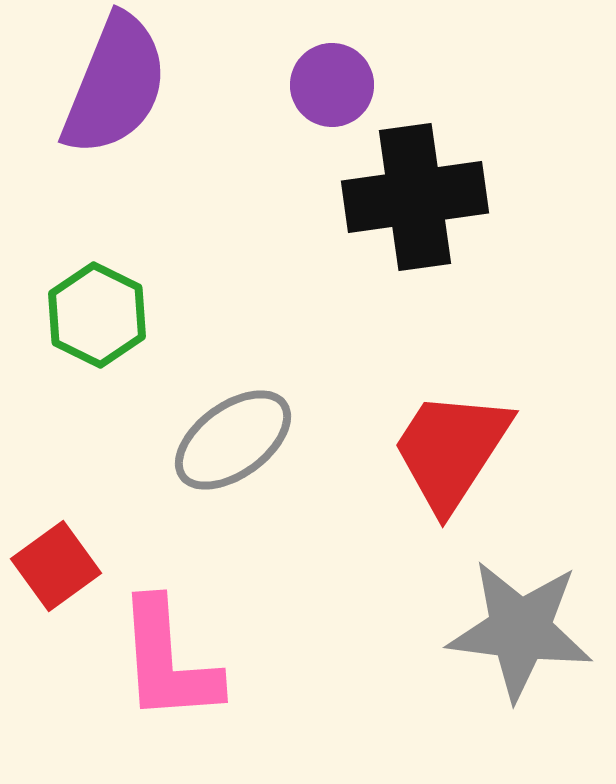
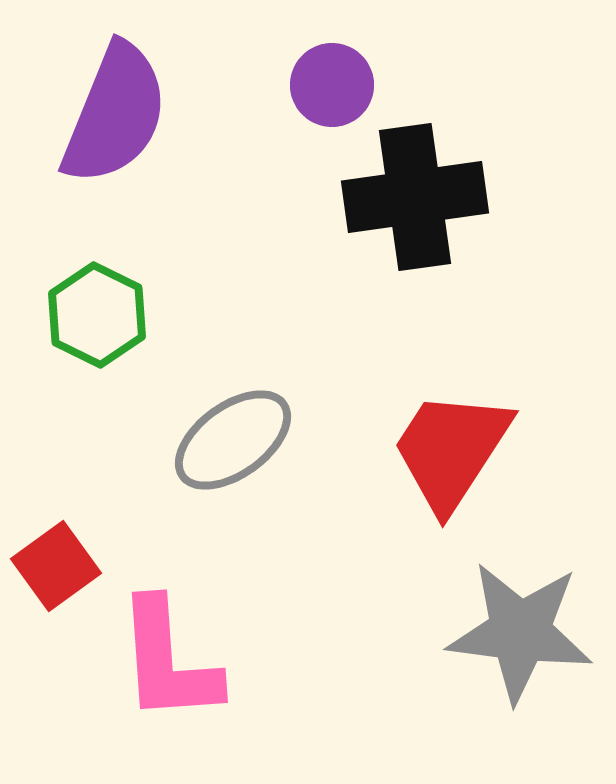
purple semicircle: moved 29 px down
gray star: moved 2 px down
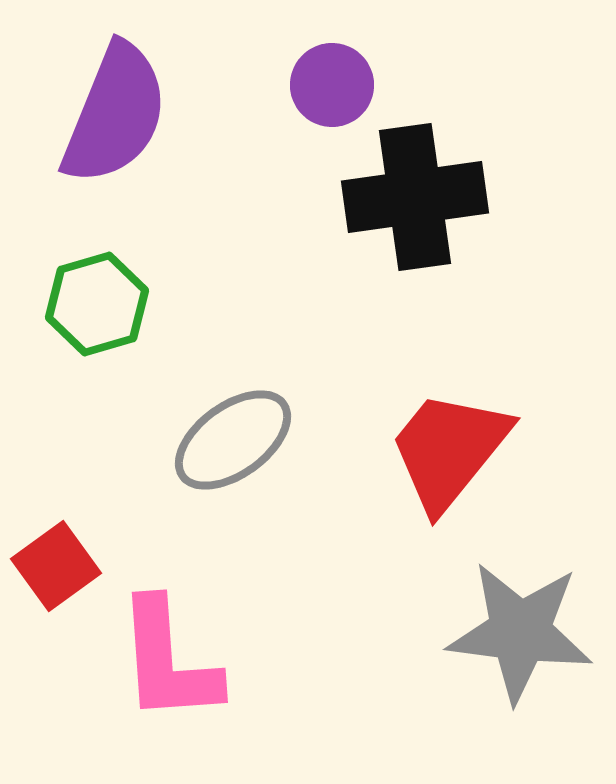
green hexagon: moved 11 px up; rotated 18 degrees clockwise
red trapezoid: moved 2 px left; rotated 6 degrees clockwise
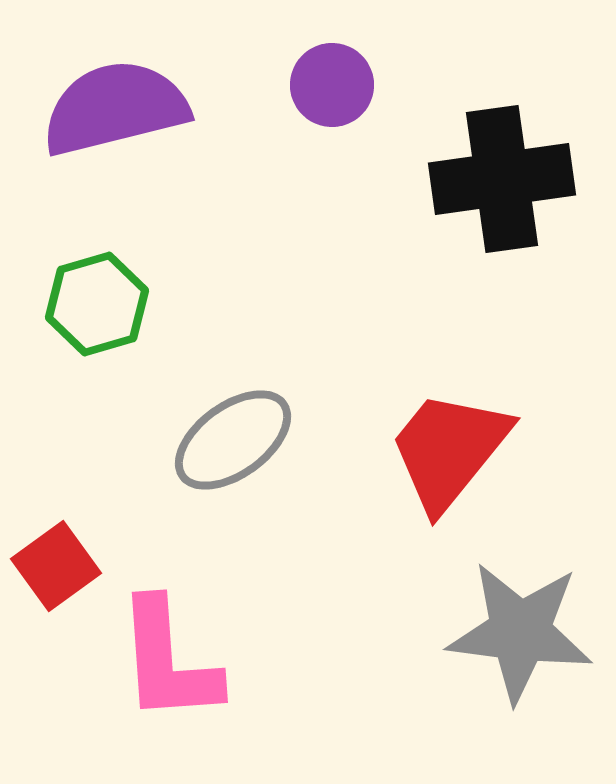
purple semicircle: moved 6 px up; rotated 126 degrees counterclockwise
black cross: moved 87 px right, 18 px up
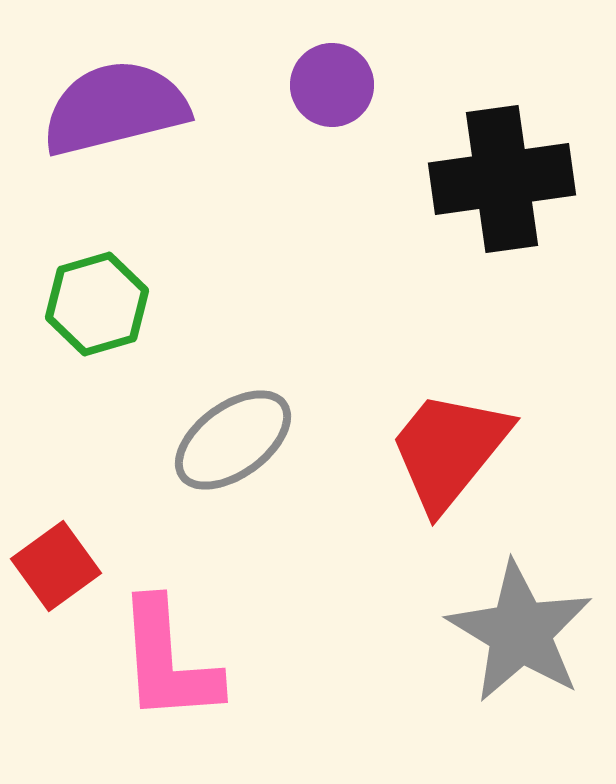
gray star: rotated 24 degrees clockwise
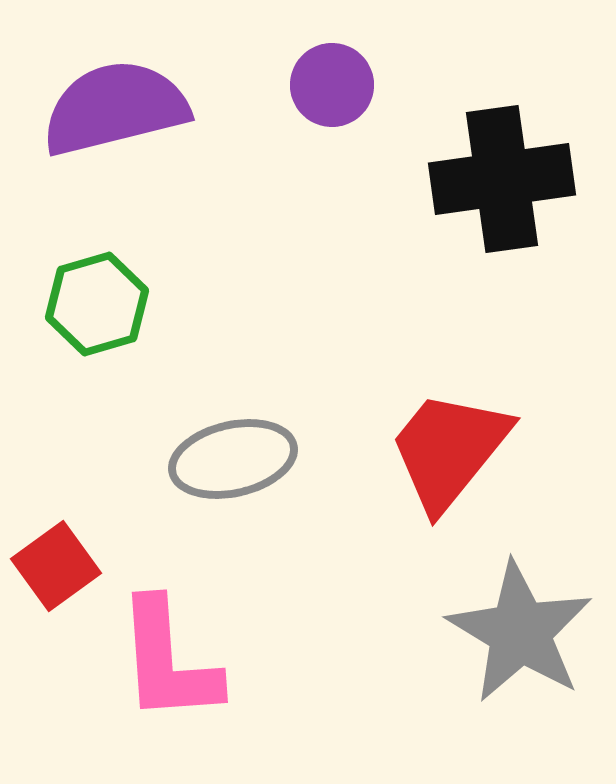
gray ellipse: moved 19 px down; rotated 23 degrees clockwise
